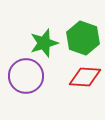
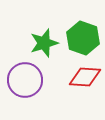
purple circle: moved 1 px left, 4 px down
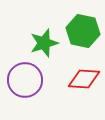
green hexagon: moved 7 px up; rotated 8 degrees counterclockwise
red diamond: moved 1 px left, 2 px down
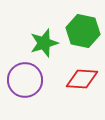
red diamond: moved 2 px left
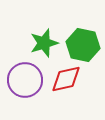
green hexagon: moved 14 px down
red diamond: moved 16 px left; rotated 16 degrees counterclockwise
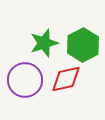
green hexagon: rotated 20 degrees clockwise
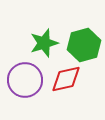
green hexagon: moved 1 px right; rotated 12 degrees clockwise
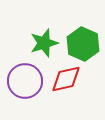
green hexagon: moved 1 px left, 1 px up; rotated 20 degrees counterclockwise
purple circle: moved 1 px down
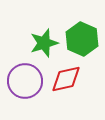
green hexagon: moved 1 px left, 5 px up
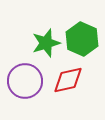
green star: moved 2 px right
red diamond: moved 2 px right, 1 px down
